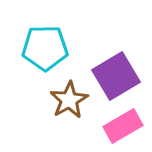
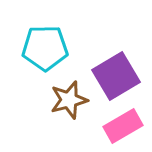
brown star: rotated 15 degrees clockwise
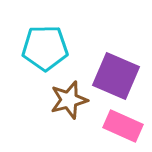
purple square: rotated 36 degrees counterclockwise
pink rectangle: rotated 54 degrees clockwise
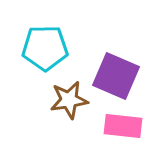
brown star: rotated 6 degrees clockwise
pink rectangle: rotated 18 degrees counterclockwise
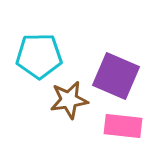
cyan pentagon: moved 6 px left, 8 px down
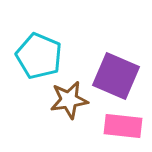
cyan pentagon: rotated 24 degrees clockwise
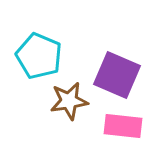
purple square: moved 1 px right, 1 px up
brown star: moved 1 px down
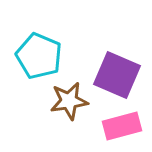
pink rectangle: moved 1 px left; rotated 21 degrees counterclockwise
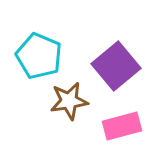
purple square: moved 1 px left, 9 px up; rotated 27 degrees clockwise
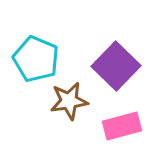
cyan pentagon: moved 3 px left, 3 px down
purple square: rotated 6 degrees counterclockwise
